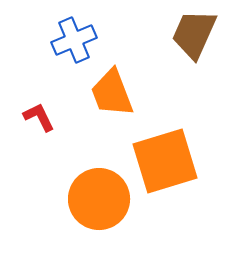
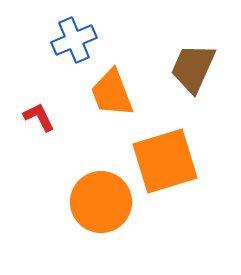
brown trapezoid: moved 1 px left, 34 px down
orange circle: moved 2 px right, 3 px down
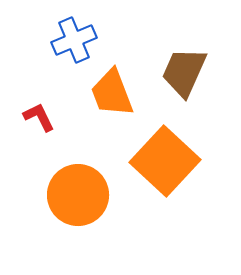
brown trapezoid: moved 9 px left, 4 px down
orange square: rotated 30 degrees counterclockwise
orange circle: moved 23 px left, 7 px up
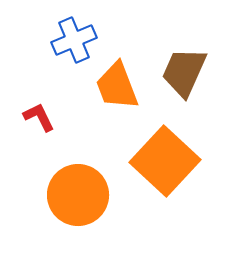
orange trapezoid: moved 5 px right, 7 px up
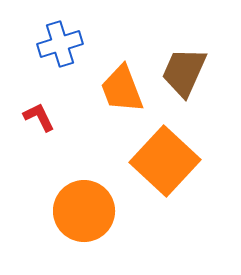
blue cross: moved 14 px left, 4 px down; rotated 6 degrees clockwise
orange trapezoid: moved 5 px right, 3 px down
orange circle: moved 6 px right, 16 px down
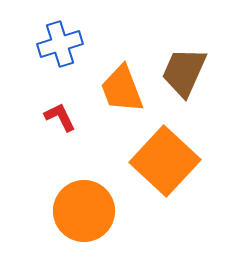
red L-shape: moved 21 px right
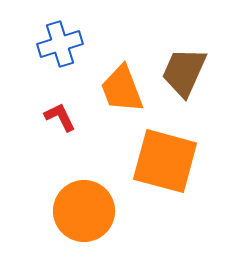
orange square: rotated 28 degrees counterclockwise
